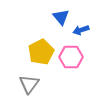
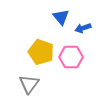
blue arrow: moved 2 px right, 2 px up
yellow pentagon: rotated 25 degrees counterclockwise
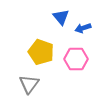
pink hexagon: moved 5 px right, 2 px down
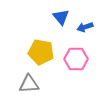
blue arrow: moved 2 px right, 1 px up
yellow pentagon: rotated 10 degrees counterclockwise
gray triangle: rotated 50 degrees clockwise
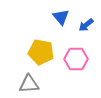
blue arrow: moved 1 px right, 2 px up; rotated 21 degrees counterclockwise
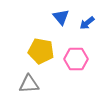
blue arrow: moved 1 px right, 2 px up
yellow pentagon: moved 1 px up
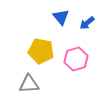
pink hexagon: rotated 15 degrees counterclockwise
